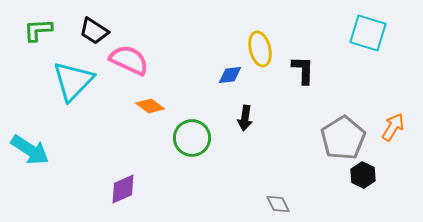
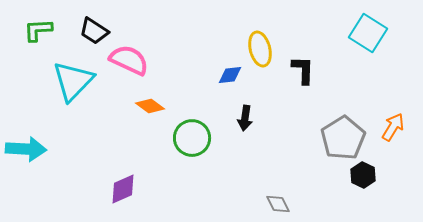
cyan square: rotated 15 degrees clockwise
cyan arrow: moved 4 px left, 1 px up; rotated 30 degrees counterclockwise
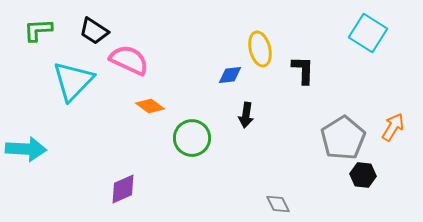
black arrow: moved 1 px right, 3 px up
black hexagon: rotated 20 degrees counterclockwise
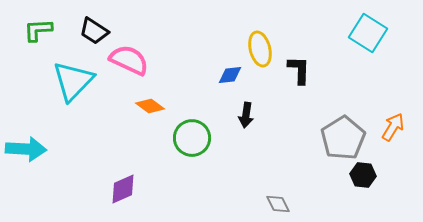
black L-shape: moved 4 px left
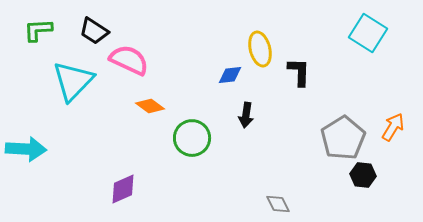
black L-shape: moved 2 px down
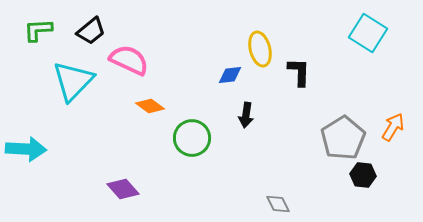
black trapezoid: moved 3 px left; rotated 72 degrees counterclockwise
purple diamond: rotated 72 degrees clockwise
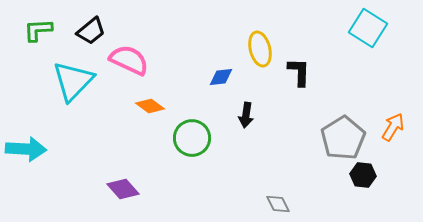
cyan square: moved 5 px up
blue diamond: moved 9 px left, 2 px down
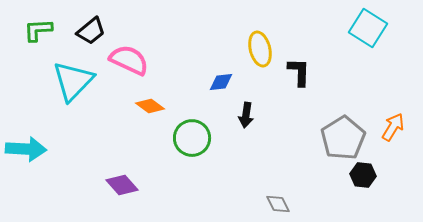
blue diamond: moved 5 px down
purple diamond: moved 1 px left, 4 px up
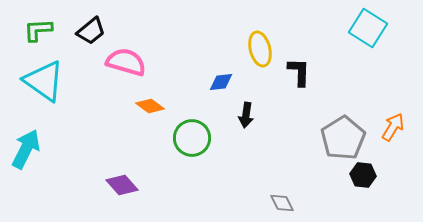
pink semicircle: moved 3 px left, 2 px down; rotated 9 degrees counterclockwise
cyan triangle: moved 29 px left; rotated 39 degrees counterclockwise
cyan arrow: rotated 66 degrees counterclockwise
gray diamond: moved 4 px right, 1 px up
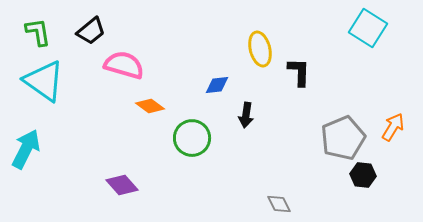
green L-shape: moved 2 px down; rotated 84 degrees clockwise
pink semicircle: moved 2 px left, 3 px down
blue diamond: moved 4 px left, 3 px down
gray pentagon: rotated 9 degrees clockwise
gray diamond: moved 3 px left, 1 px down
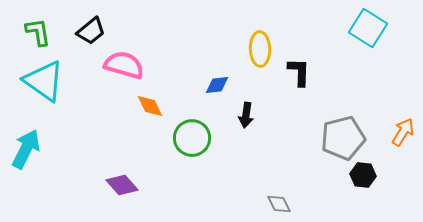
yellow ellipse: rotated 12 degrees clockwise
orange diamond: rotated 28 degrees clockwise
orange arrow: moved 10 px right, 5 px down
gray pentagon: rotated 9 degrees clockwise
